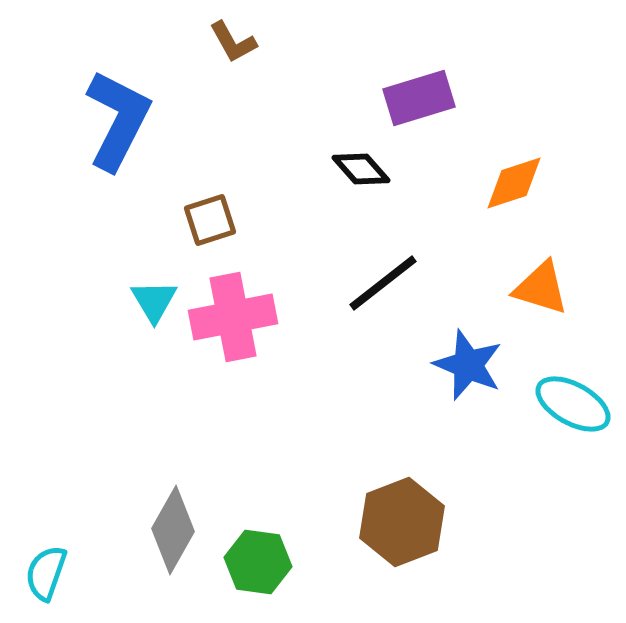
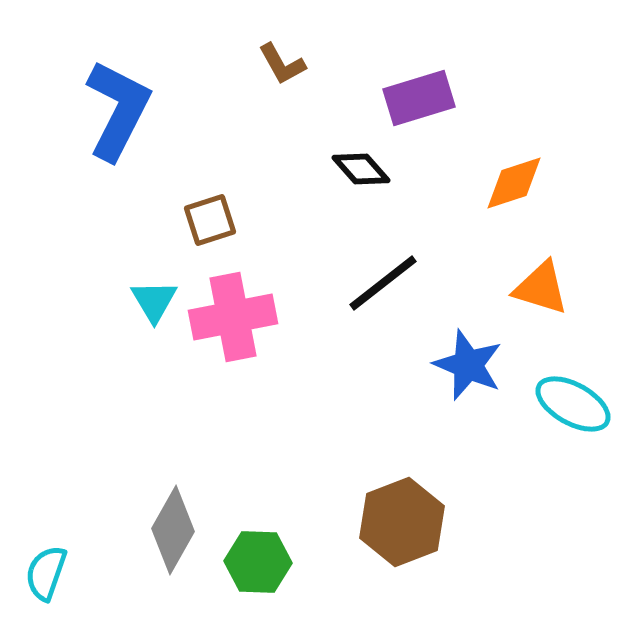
brown L-shape: moved 49 px right, 22 px down
blue L-shape: moved 10 px up
green hexagon: rotated 6 degrees counterclockwise
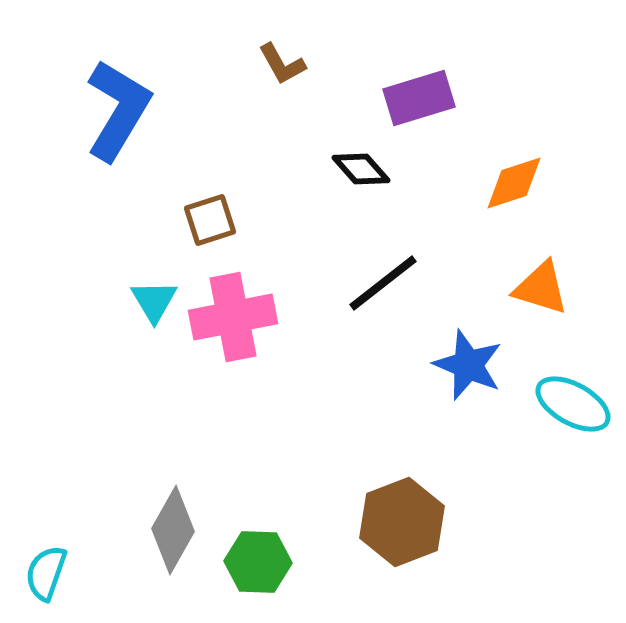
blue L-shape: rotated 4 degrees clockwise
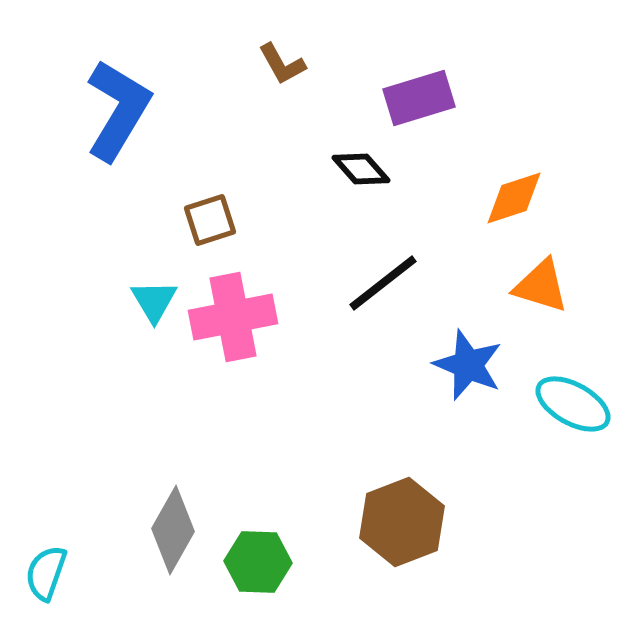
orange diamond: moved 15 px down
orange triangle: moved 2 px up
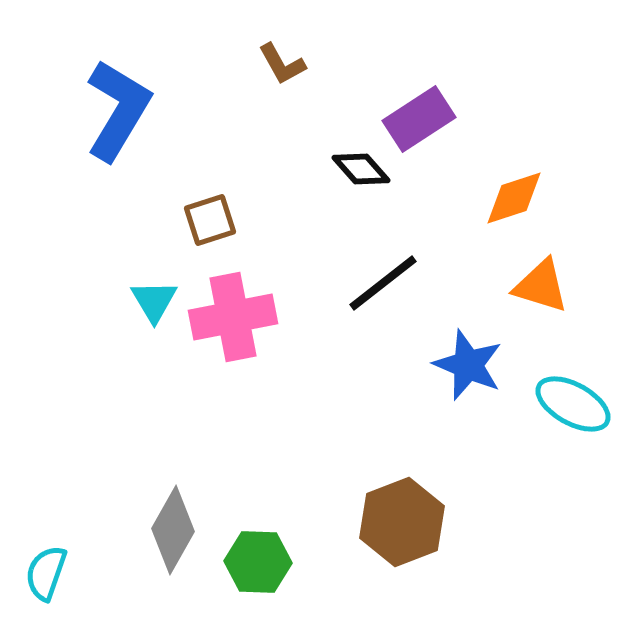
purple rectangle: moved 21 px down; rotated 16 degrees counterclockwise
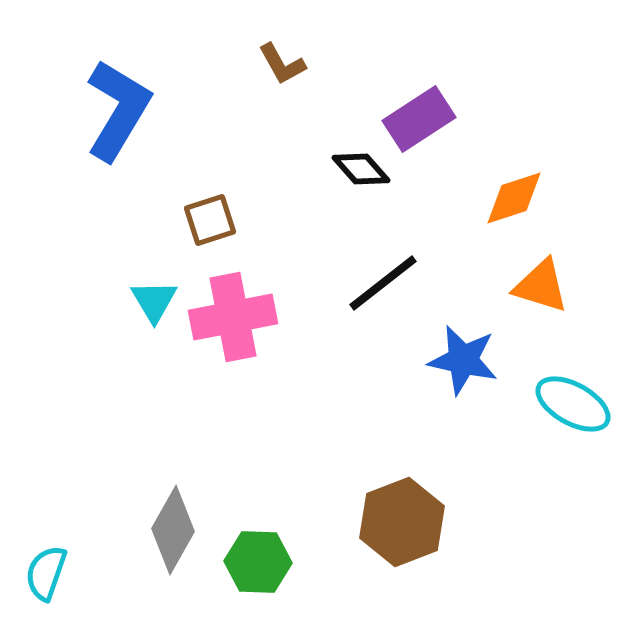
blue star: moved 5 px left, 5 px up; rotated 10 degrees counterclockwise
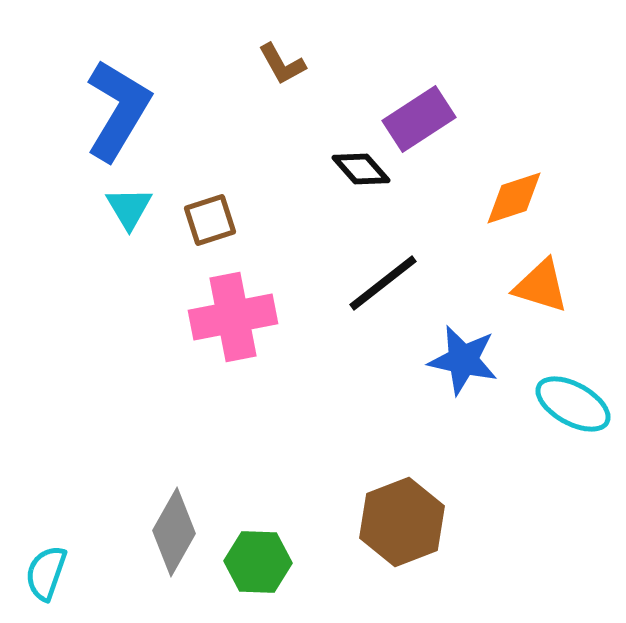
cyan triangle: moved 25 px left, 93 px up
gray diamond: moved 1 px right, 2 px down
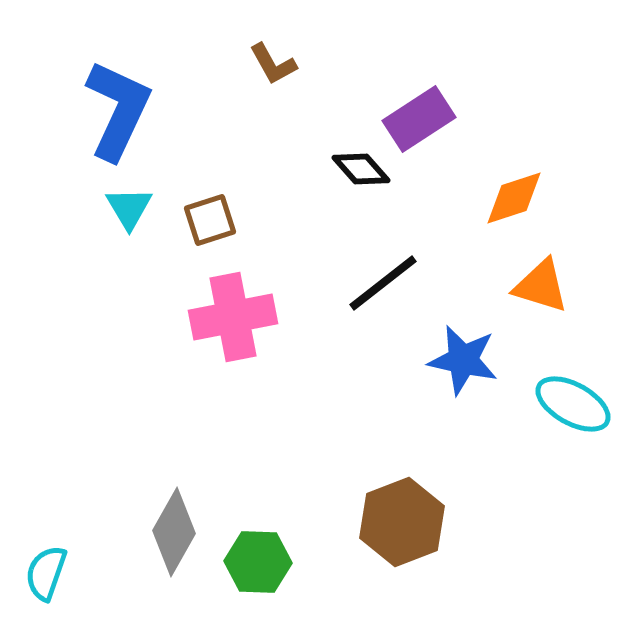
brown L-shape: moved 9 px left
blue L-shape: rotated 6 degrees counterclockwise
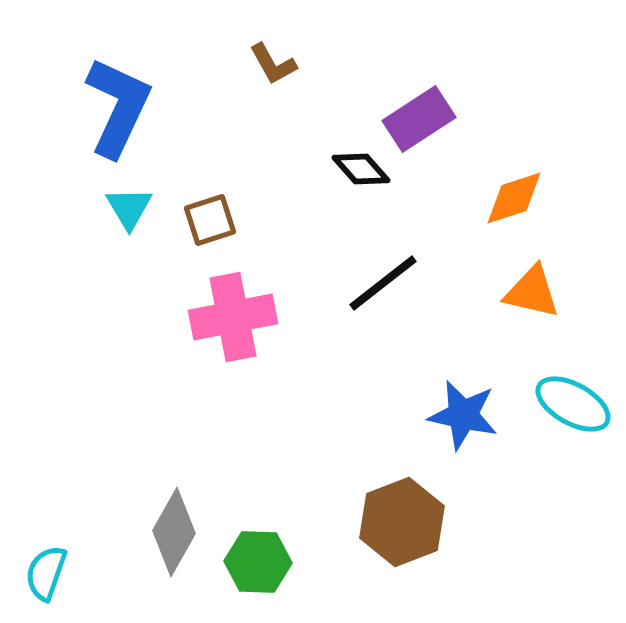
blue L-shape: moved 3 px up
orange triangle: moved 9 px left, 6 px down; rotated 4 degrees counterclockwise
blue star: moved 55 px down
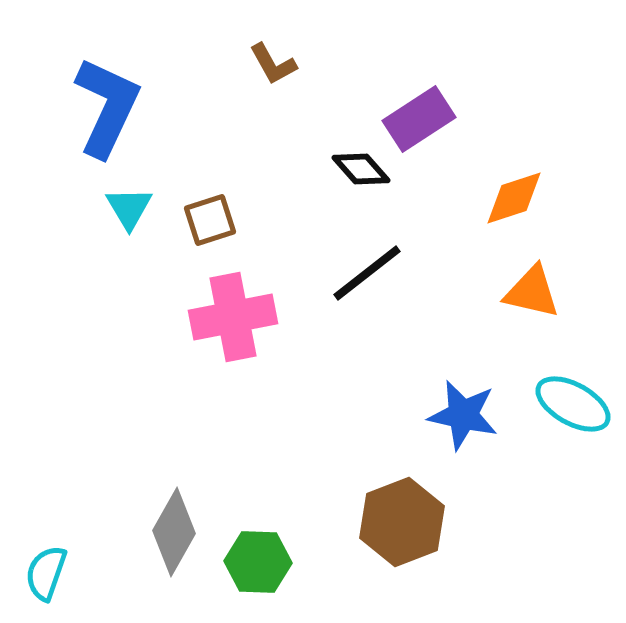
blue L-shape: moved 11 px left
black line: moved 16 px left, 10 px up
